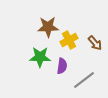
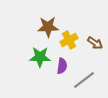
brown arrow: rotated 14 degrees counterclockwise
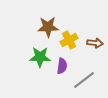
brown arrow: rotated 28 degrees counterclockwise
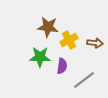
brown star: rotated 10 degrees clockwise
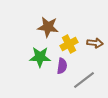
yellow cross: moved 4 px down
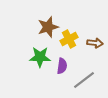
brown star: rotated 25 degrees counterclockwise
yellow cross: moved 5 px up
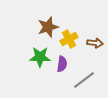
purple semicircle: moved 2 px up
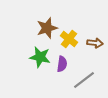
brown star: moved 1 px left, 1 px down
yellow cross: rotated 24 degrees counterclockwise
green star: rotated 10 degrees clockwise
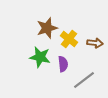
purple semicircle: moved 1 px right; rotated 14 degrees counterclockwise
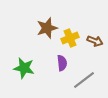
yellow cross: moved 1 px right, 1 px up; rotated 30 degrees clockwise
brown arrow: moved 2 px up; rotated 14 degrees clockwise
green star: moved 16 px left, 11 px down
purple semicircle: moved 1 px left, 1 px up
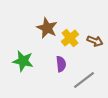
brown star: rotated 30 degrees counterclockwise
yellow cross: rotated 18 degrees counterclockwise
purple semicircle: moved 1 px left, 1 px down
green star: moved 1 px left, 7 px up
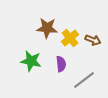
brown star: rotated 20 degrees counterclockwise
brown arrow: moved 2 px left, 1 px up
green star: moved 8 px right
